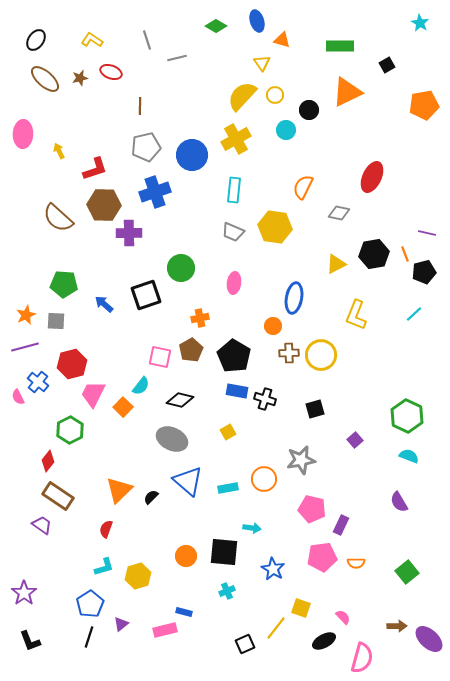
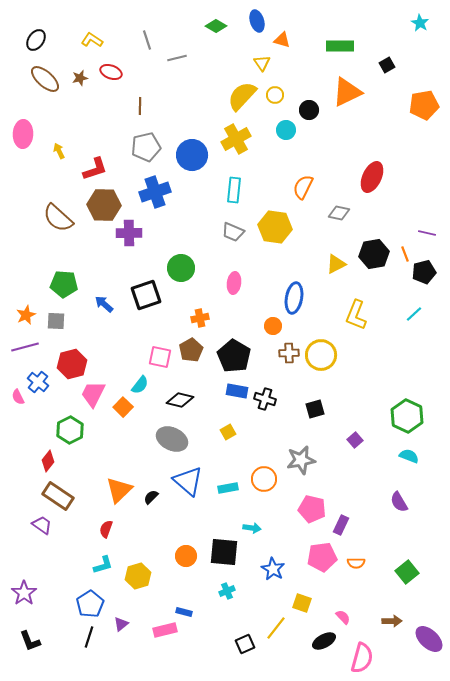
cyan semicircle at (141, 386): moved 1 px left, 1 px up
cyan L-shape at (104, 567): moved 1 px left, 2 px up
yellow square at (301, 608): moved 1 px right, 5 px up
brown arrow at (397, 626): moved 5 px left, 5 px up
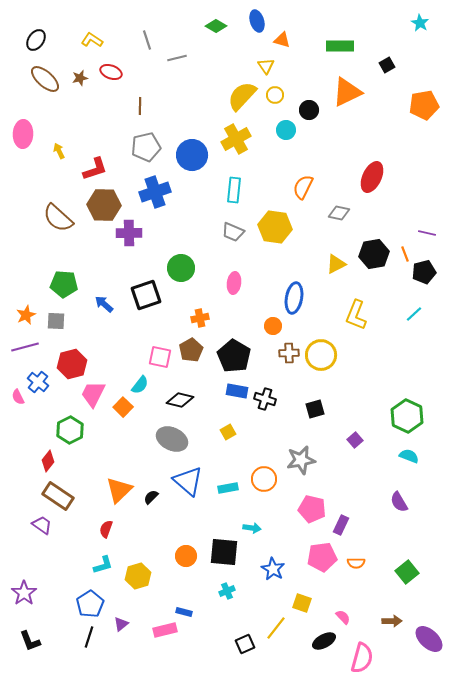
yellow triangle at (262, 63): moved 4 px right, 3 px down
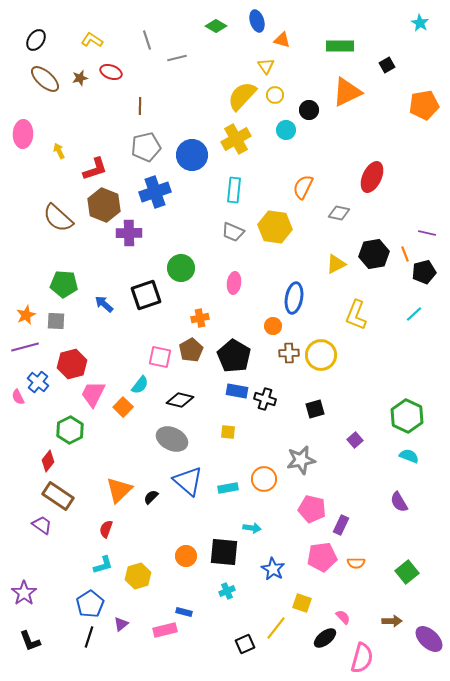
brown hexagon at (104, 205): rotated 20 degrees clockwise
yellow square at (228, 432): rotated 35 degrees clockwise
black ellipse at (324, 641): moved 1 px right, 3 px up; rotated 10 degrees counterclockwise
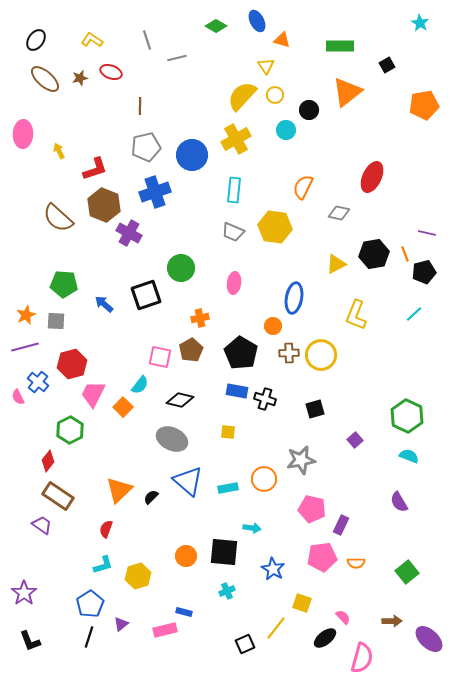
blue ellipse at (257, 21): rotated 10 degrees counterclockwise
orange triangle at (347, 92): rotated 12 degrees counterclockwise
purple cross at (129, 233): rotated 30 degrees clockwise
black pentagon at (234, 356): moved 7 px right, 3 px up
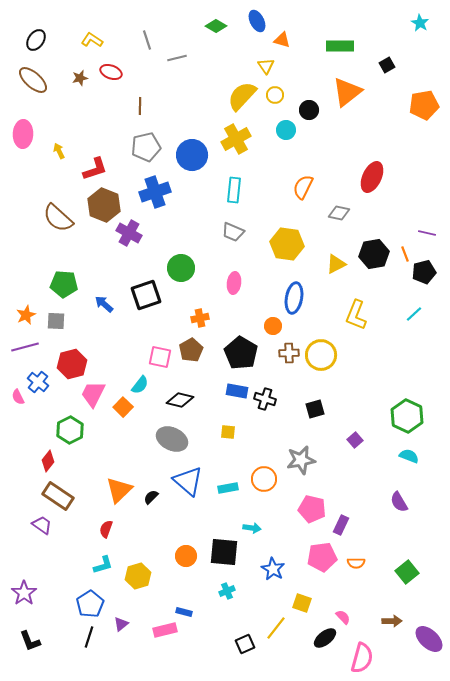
brown ellipse at (45, 79): moved 12 px left, 1 px down
yellow hexagon at (275, 227): moved 12 px right, 17 px down
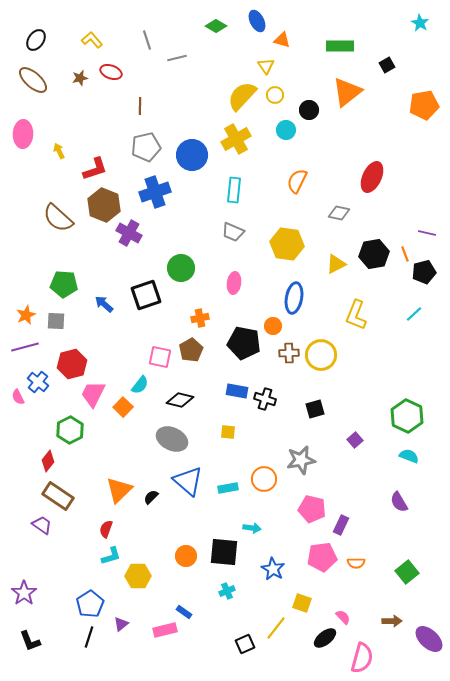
yellow L-shape at (92, 40): rotated 15 degrees clockwise
orange semicircle at (303, 187): moved 6 px left, 6 px up
black pentagon at (241, 353): moved 3 px right, 10 px up; rotated 20 degrees counterclockwise
cyan L-shape at (103, 565): moved 8 px right, 9 px up
yellow hexagon at (138, 576): rotated 15 degrees clockwise
blue rectangle at (184, 612): rotated 21 degrees clockwise
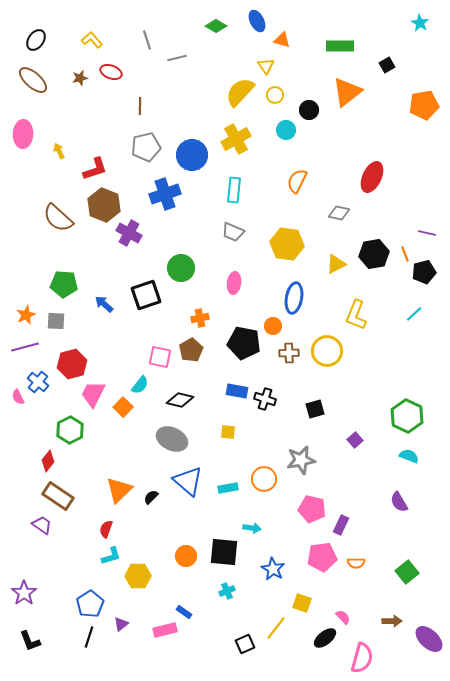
yellow semicircle at (242, 96): moved 2 px left, 4 px up
blue cross at (155, 192): moved 10 px right, 2 px down
yellow circle at (321, 355): moved 6 px right, 4 px up
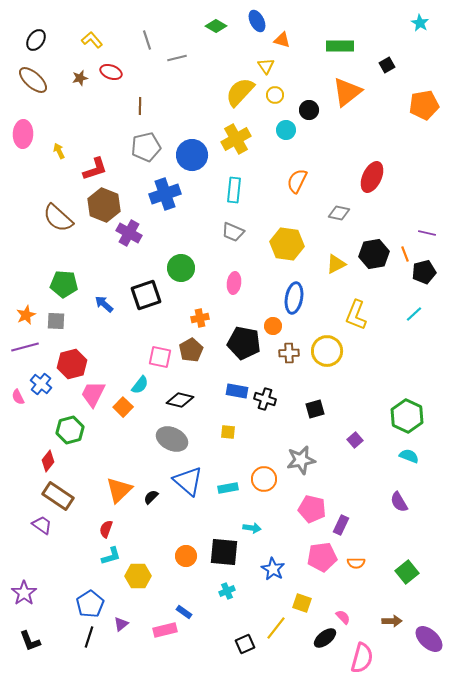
blue cross at (38, 382): moved 3 px right, 2 px down
green hexagon at (70, 430): rotated 12 degrees clockwise
